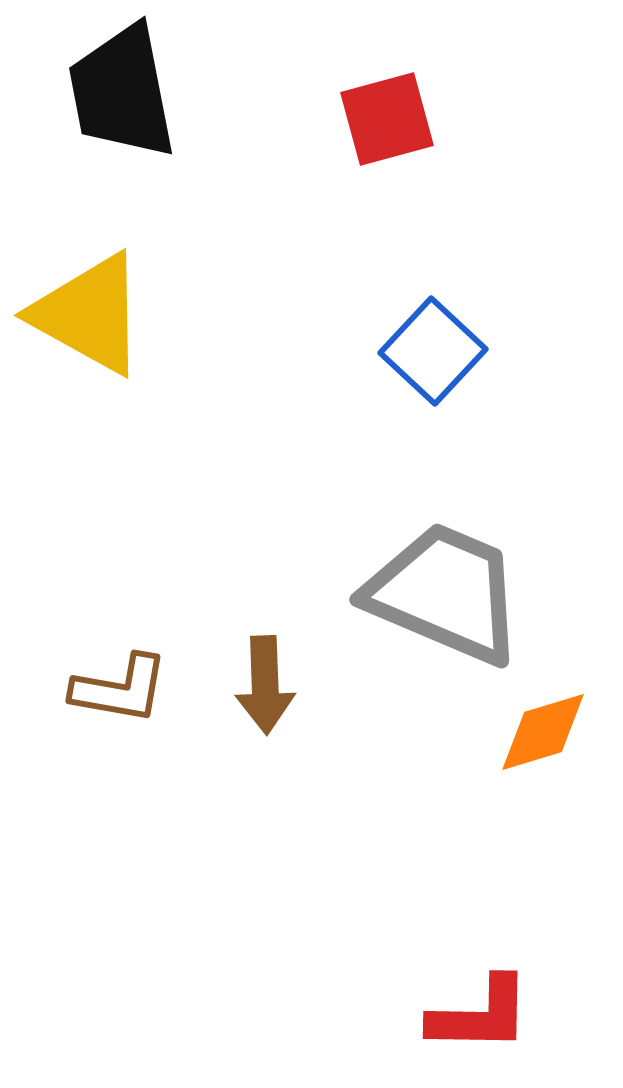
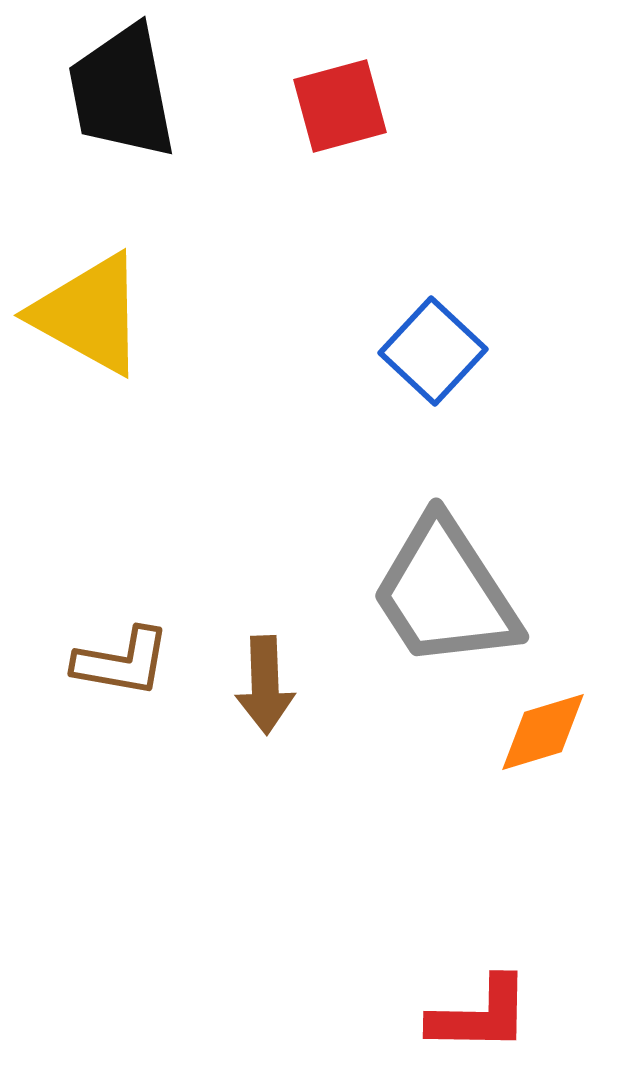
red square: moved 47 px left, 13 px up
gray trapezoid: rotated 146 degrees counterclockwise
brown L-shape: moved 2 px right, 27 px up
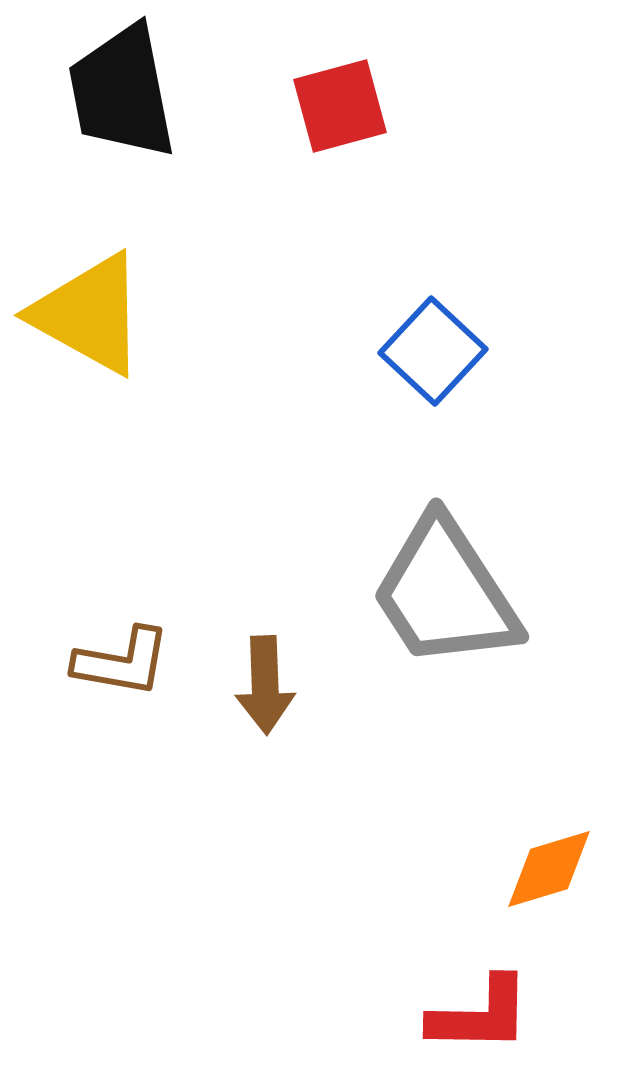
orange diamond: moved 6 px right, 137 px down
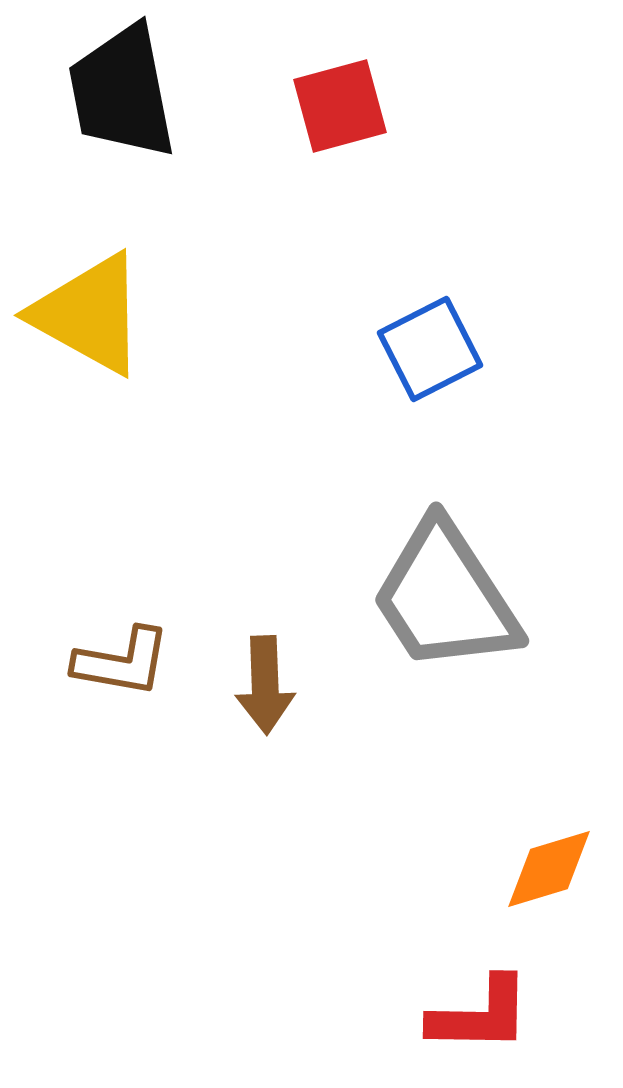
blue square: moved 3 px left, 2 px up; rotated 20 degrees clockwise
gray trapezoid: moved 4 px down
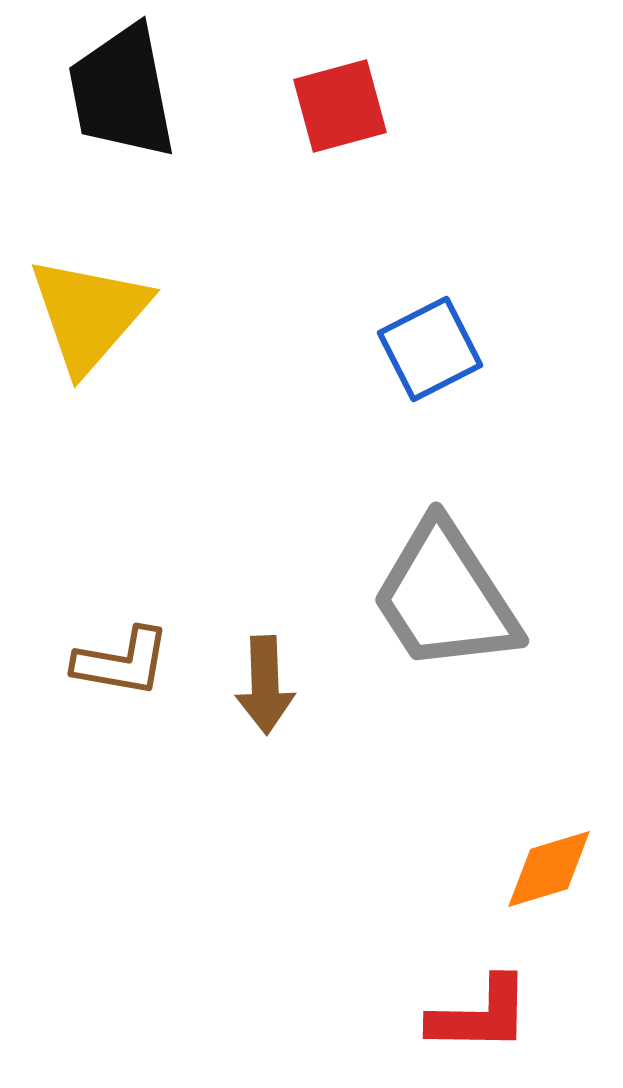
yellow triangle: rotated 42 degrees clockwise
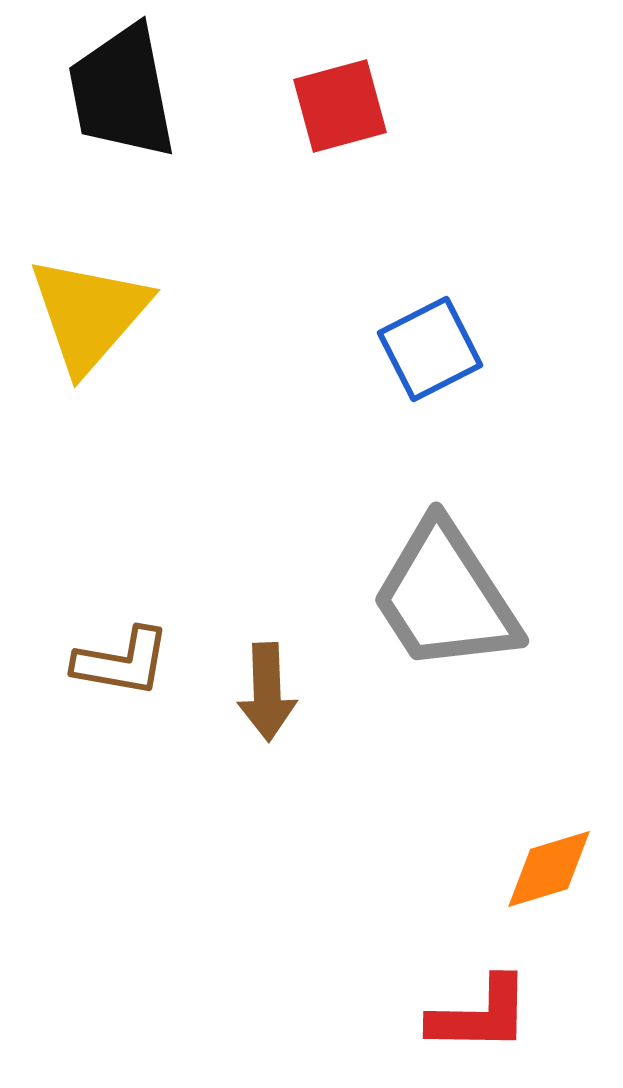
brown arrow: moved 2 px right, 7 px down
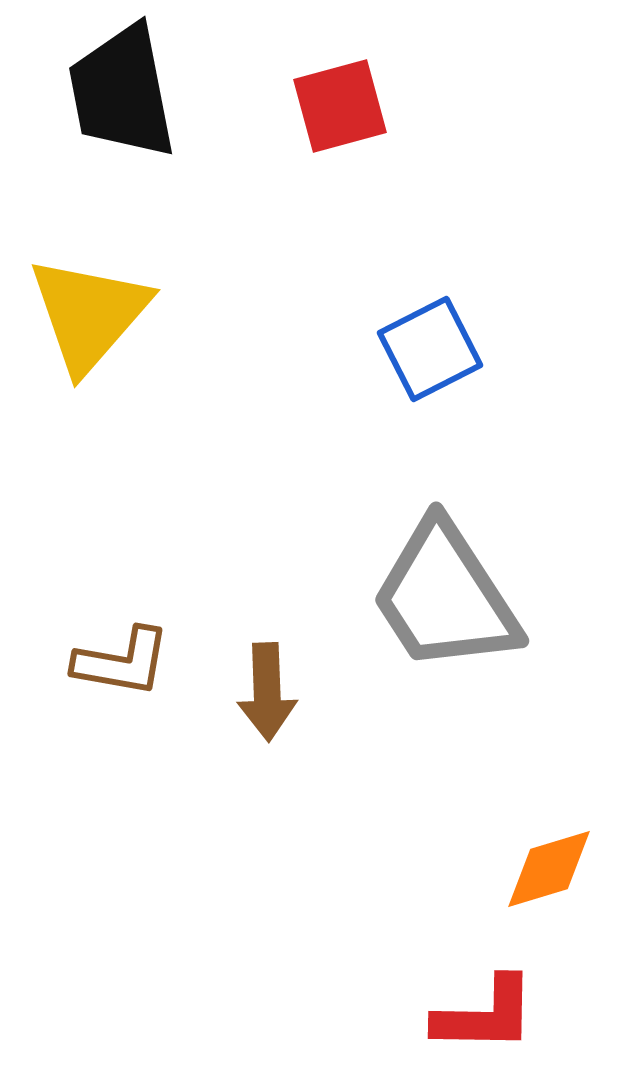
red L-shape: moved 5 px right
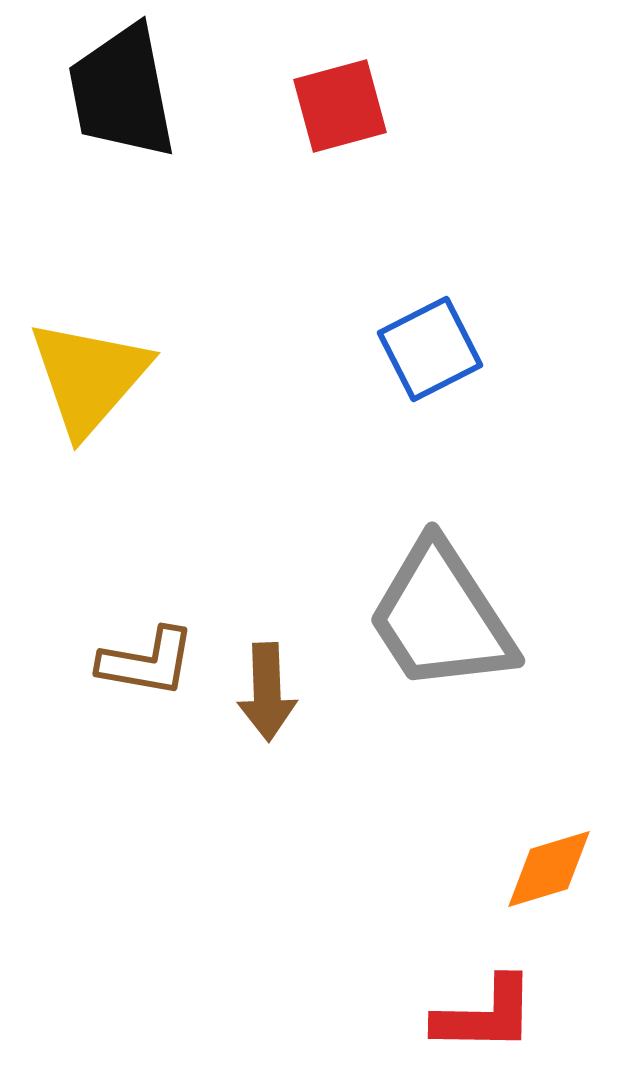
yellow triangle: moved 63 px down
gray trapezoid: moved 4 px left, 20 px down
brown L-shape: moved 25 px right
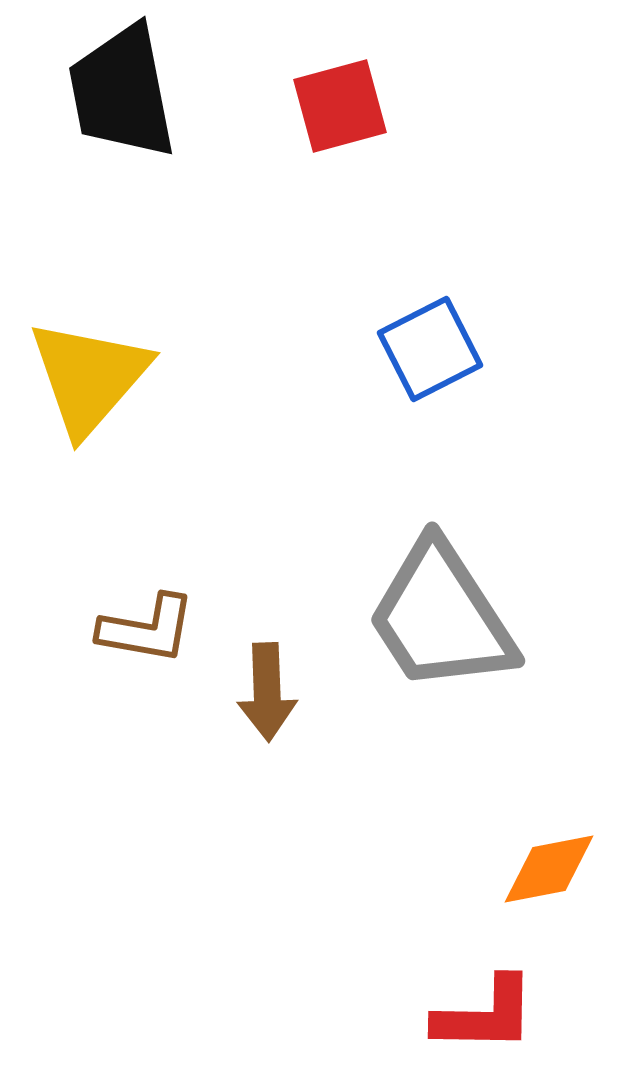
brown L-shape: moved 33 px up
orange diamond: rotated 6 degrees clockwise
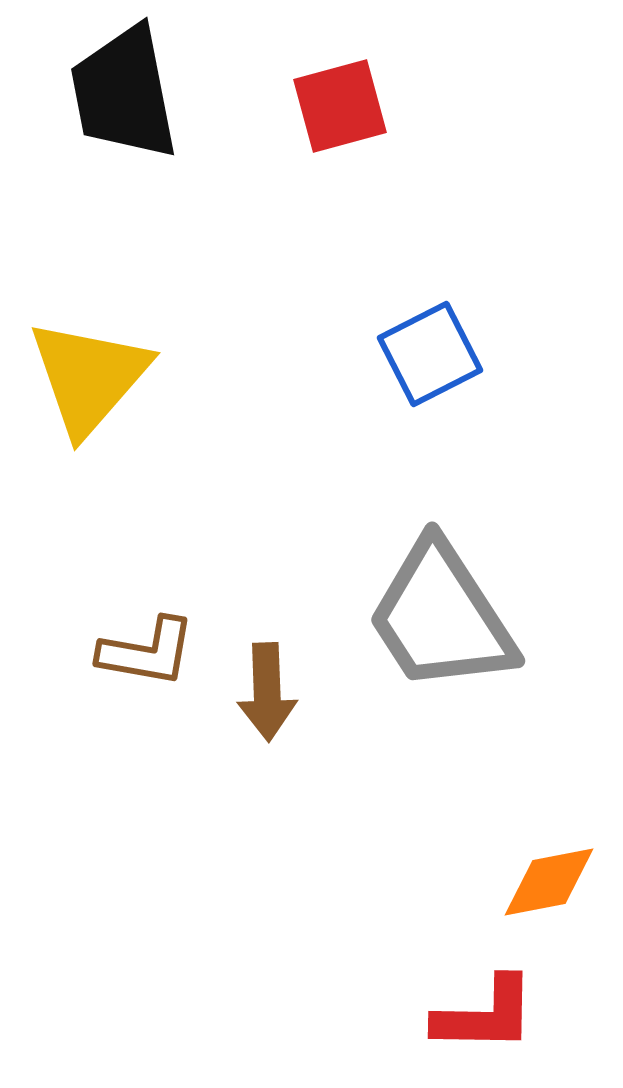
black trapezoid: moved 2 px right, 1 px down
blue square: moved 5 px down
brown L-shape: moved 23 px down
orange diamond: moved 13 px down
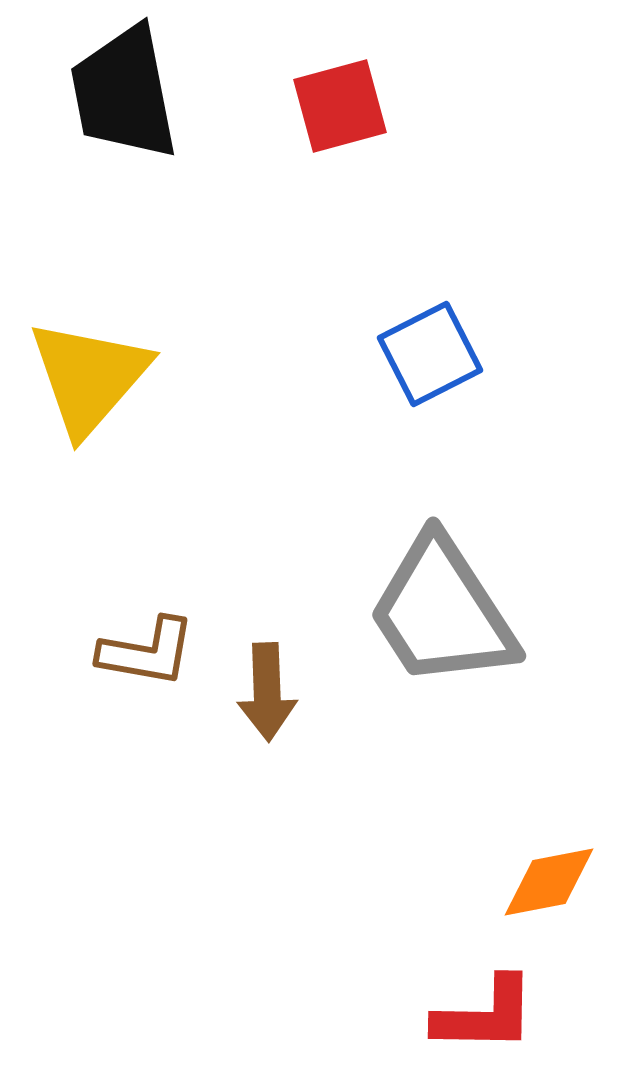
gray trapezoid: moved 1 px right, 5 px up
